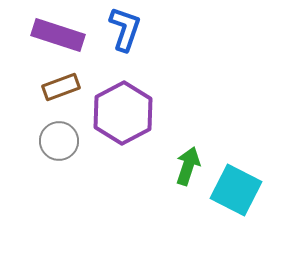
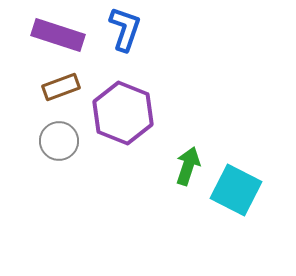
purple hexagon: rotated 10 degrees counterclockwise
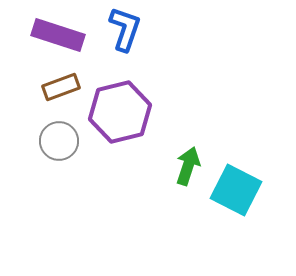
purple hexagon: moved 3 px left, 1 px up; rotated 24 degrees clockwise
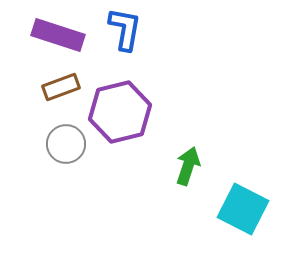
blue L-shape: rotated 9 degrees counterclockwise
gray circle: moved 7 px right, 3 px down
cyan square: moved 7 px right, 19 px down
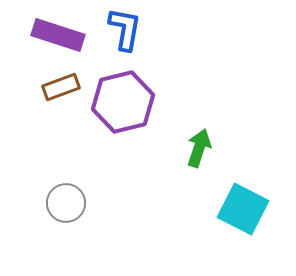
purple hexagon: moved 3 px right, 10 px up
gray circle: moved 59 px down
green arrow: moved 11 px right, 18 px up
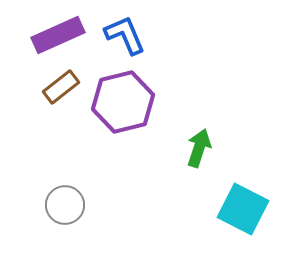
blue L-shape: moved 6 px down; rotated 33 degrees counterclockwise
purple rectangle: rotated 42 degrees counterclockwise
brown rectangle: rotated 18 degrees counterclockwise
gray circle: moved 1 px left, 2 px down
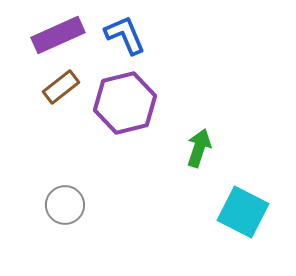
purple hexagon: moved 2 px right, 1 px down
cyan square: moved 3 px down
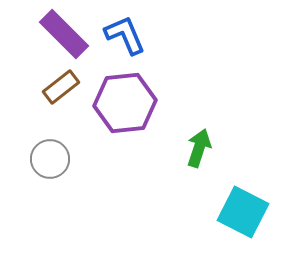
purple rectangle: moved 6 px right, 1 px up; rotated 69 degrees clockwise
purple hexagon: rotated 8 degrees clockwise
gray circle: moved 15 px left, 46 px up
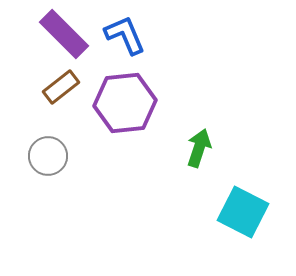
gray circle: moved 2 px left, 3 px up
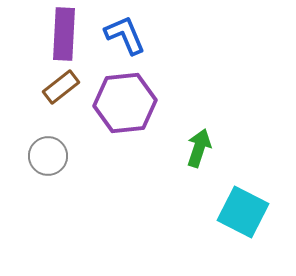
purple rectangle: rotated 48 degrees clockwise
